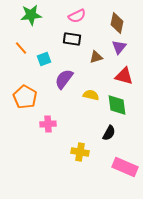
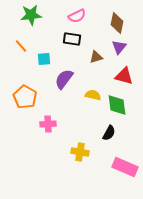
orange line: moved 2 px up
cyan square: rotated 16 degrees clockwise
yellow semicircle: moved 2 px right
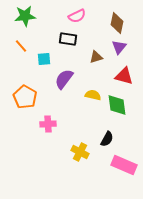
green star: moved 6 px left, 1 px down
black rectangle: moved 4 px left
black semicircle: moved 2 px left, 6 px down
yellow cross: rotated 18 degrees clockwise
pink rectangle: moved 1 px left, 2 px up
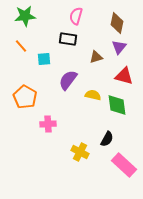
pink semicircle: moved 1 px left; rotated 132 degrees clockwise
purple semicircle: moved 4 px right, 1 px down
pink rectangle: rotated 20 degrees clockwise
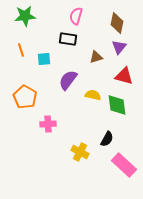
orange line: moved 4 px down; rotated 24 degrees clockwise
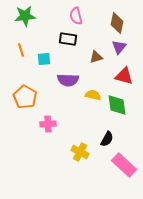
pink semicircle: rotated 30 degrees counterclockwise
purple semicircle: rotated 125 degrees counterclockwise
